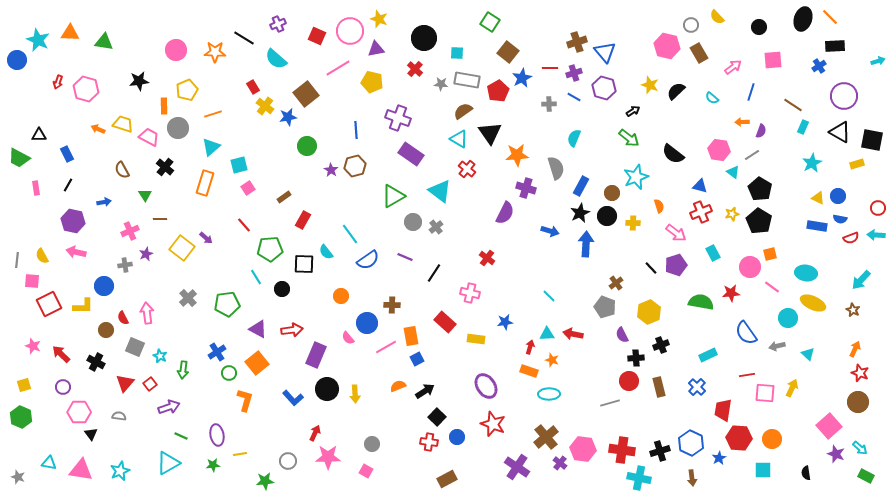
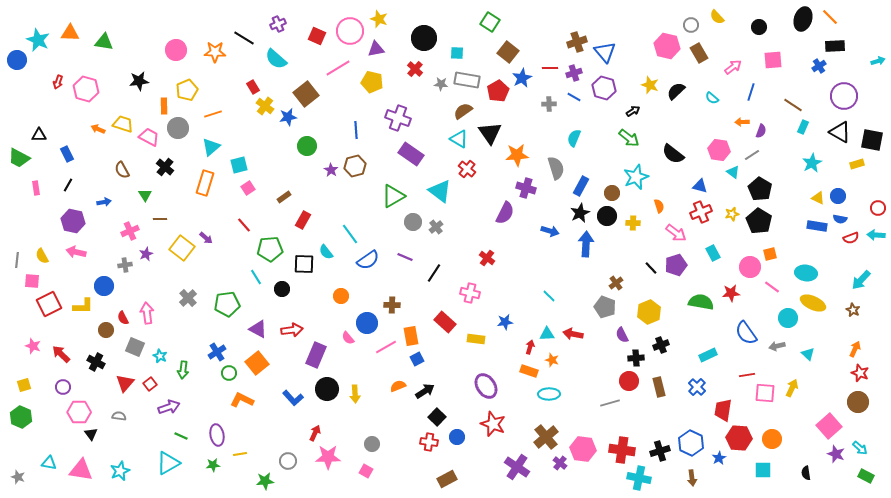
orange L-shape at (245, 400): moved 3 px left; rotated 80 degrees counterclockwise
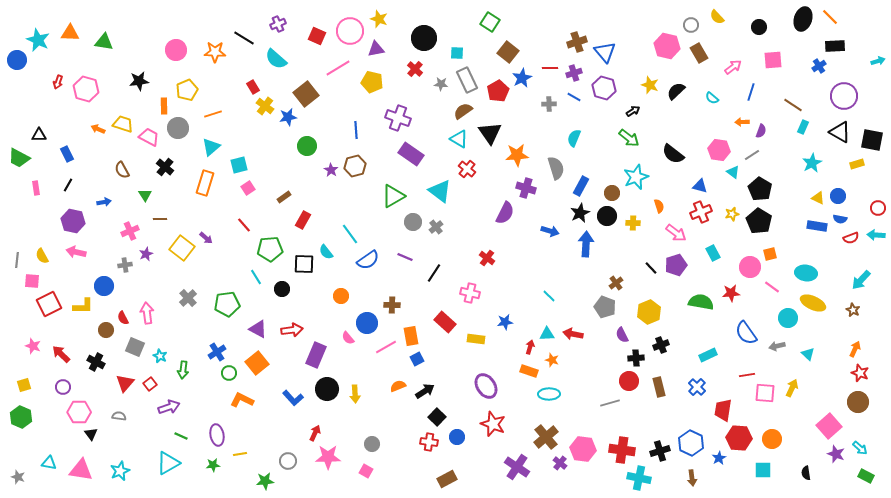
gray rectangle at (467, 80): rotated 55 degrees clockwise
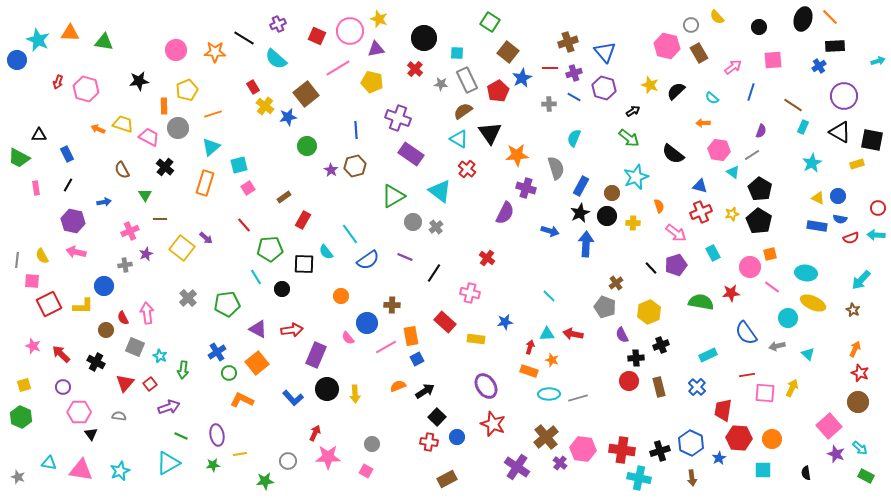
brown cross at (577, 42): moved 9 px left
orange arrow at (742, 122): moved 39 px left, 1 px down
gray line at (610, 403): moved 32 px left, 5 px up
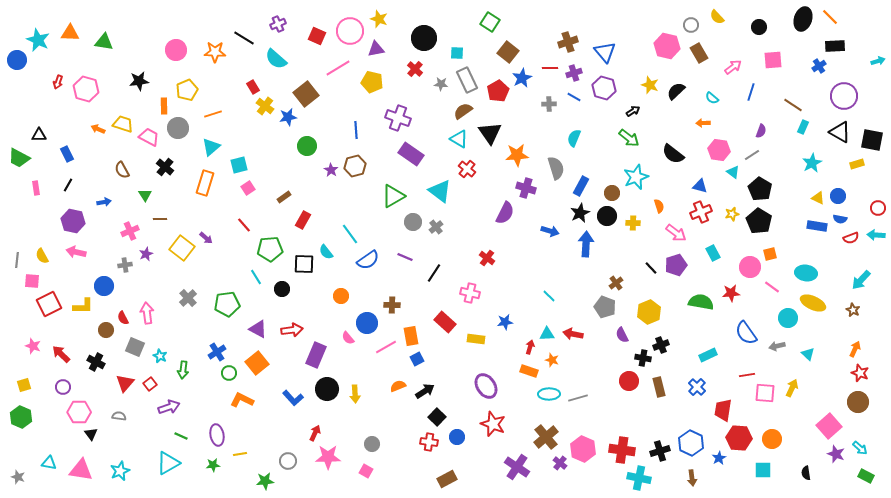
black cross at (636, 358): moved 7 px right; rotated 14 degrees clockwise
pink hexagon at (583, 449): rotated 15 degrees clockwise
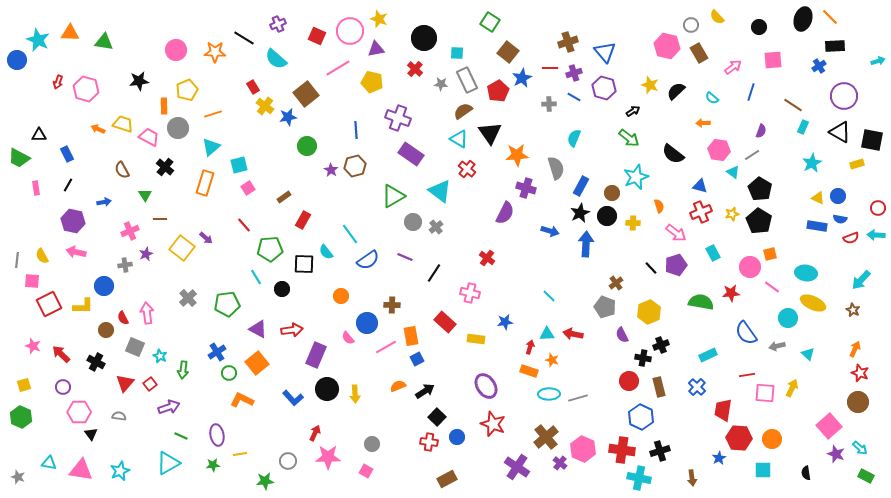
blue hexagon at (691, 443): moved 50 px left, 26 px up
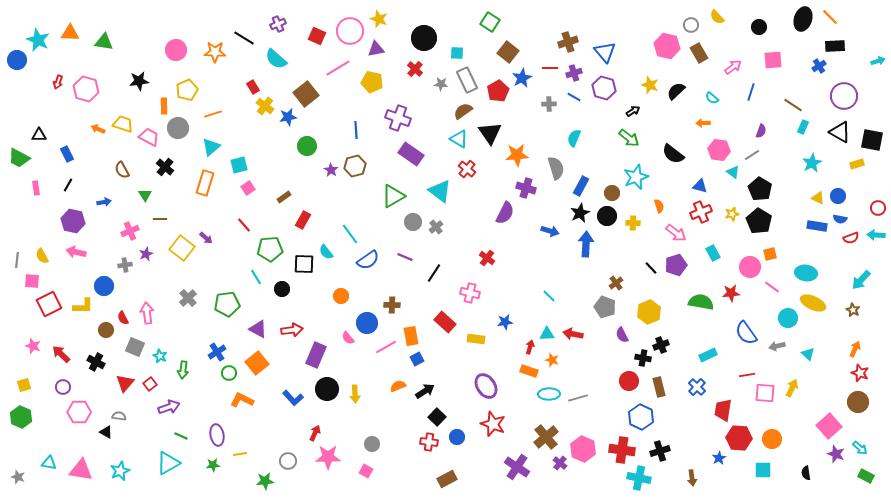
black triangle at (91, 434): moved 15 px right, 2 px up; rotated 24 degrees counterclockwise
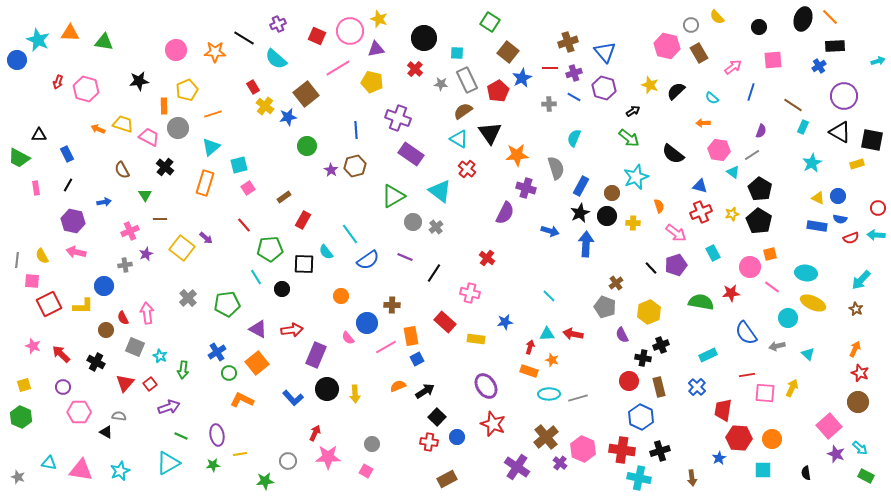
brown star at (853, 310): moved 3 px right, 1 px up
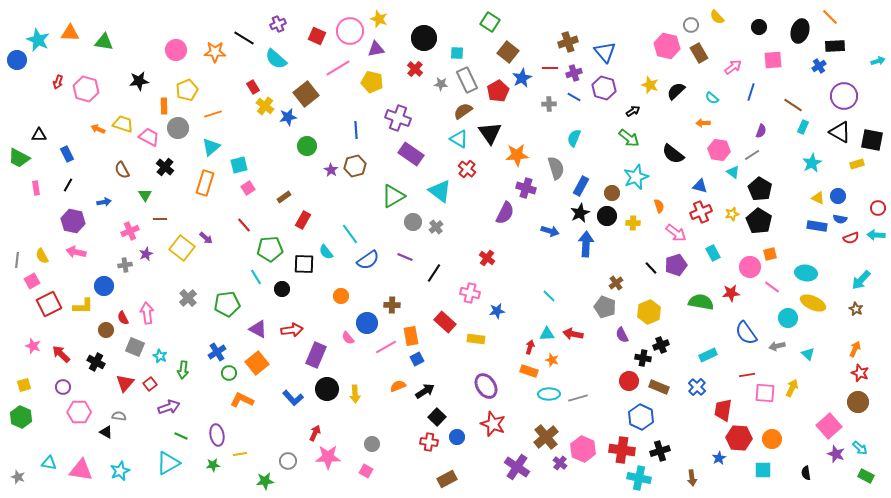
black ellipse at (803, 19): moved 3 px left, 12 px down
pink square at (32, 281): rotated 35 degrees counterclockwise
blue star at (505, 322): moved 8 px left, 11 px up
brown rectangle at (659, 387): rotated 54 degrees counterclockwise
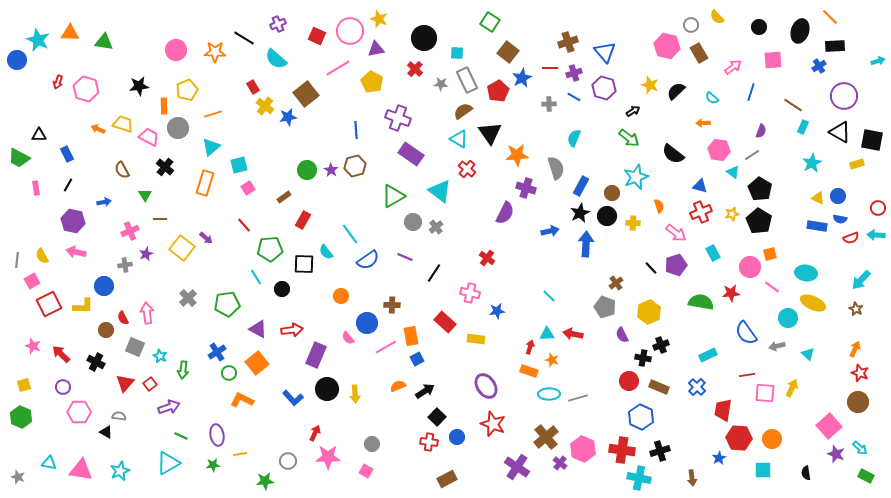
black star at (139, 81): moved 5 px down
yellow pentagon at (372, 82): rotated 15 degrees clockwise
green circle at (307, 146): moved 24 px down
blue arrow at (550, 231): rotated 30 degrees counterclockwise
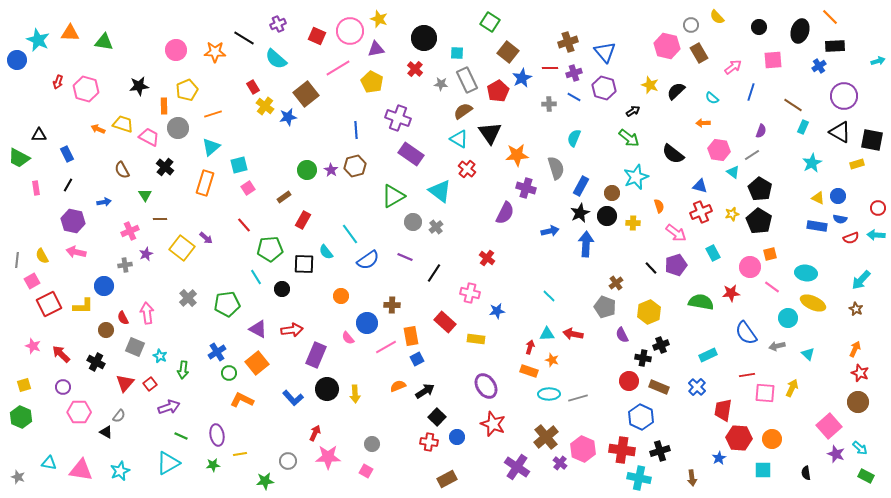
gray semicircle at (119, 416): rotated 120 degrees clockwise
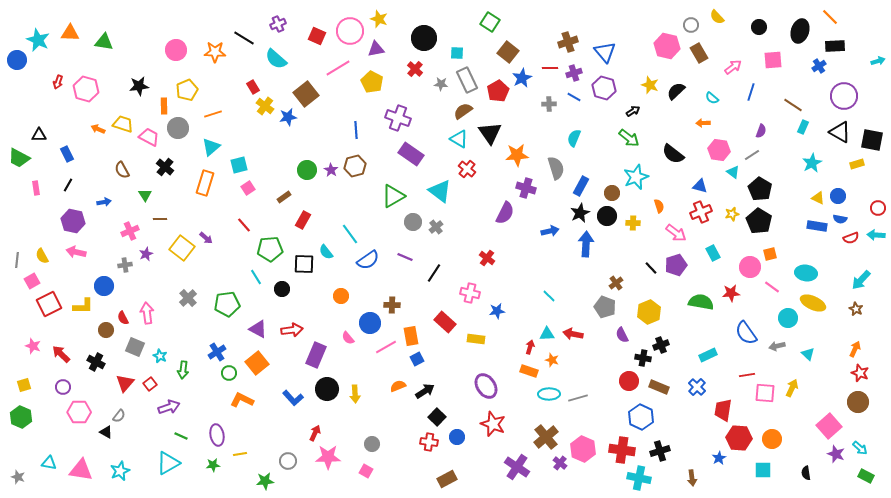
blue circle at (367, 323): moved 3 px right
